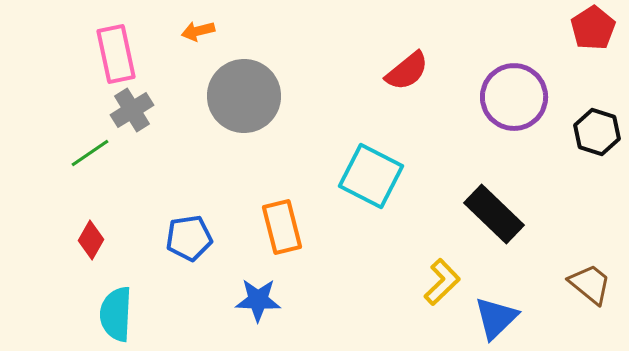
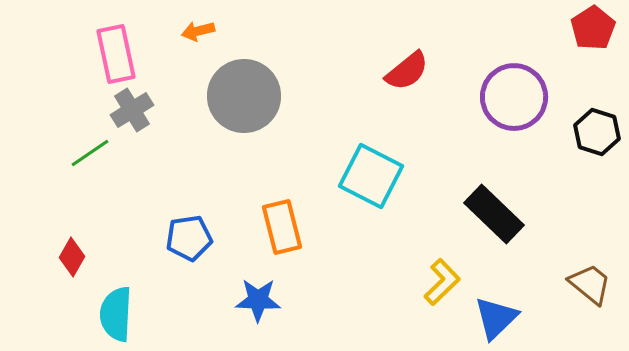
red diamond: moved 19 px left, 17 px down
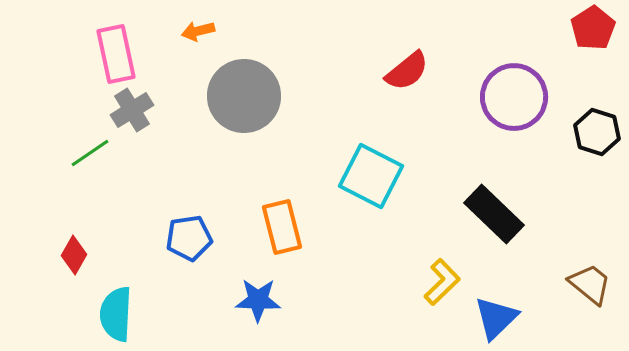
red diamond: moved 2 px right, 2 px up
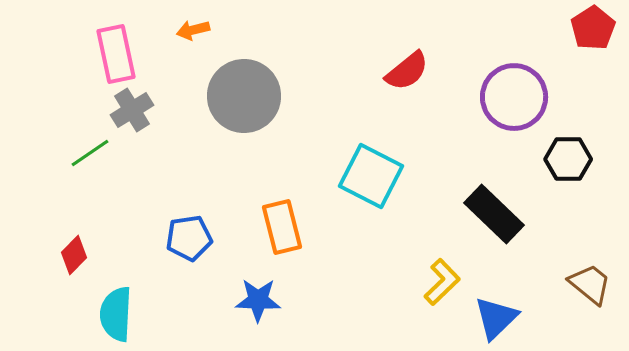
orange arrow: moved 5 px left, 1 px up
black hexagon: moved 29 px left, 27 px down; rotated 18 degrees counterclockwise
red diamond: rotated 15 degrees clockwise
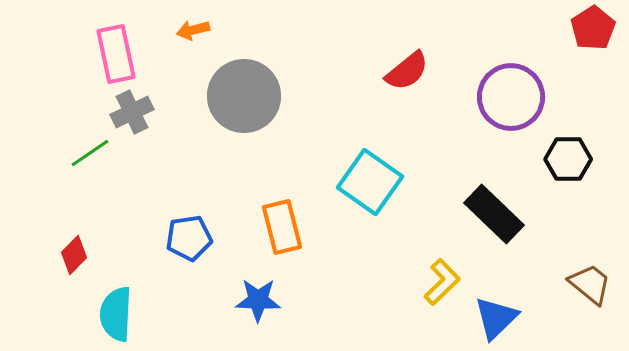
purple circle: moved 3 px left
gray cross: moved 2 px down; rotated 6 degrees clockwise
cyan square: moved 1 px left, 6 px down; rotated 8 degrees clockwise
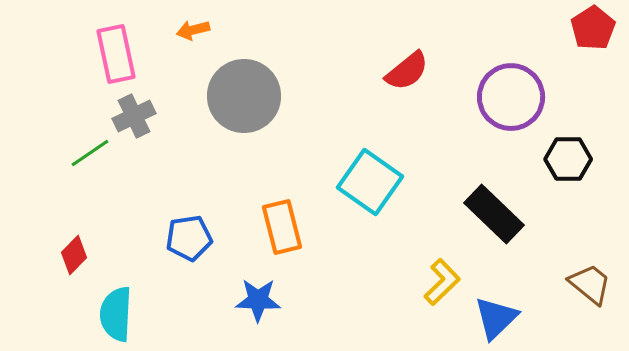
gray cross: moved 2 px right, 4 px down
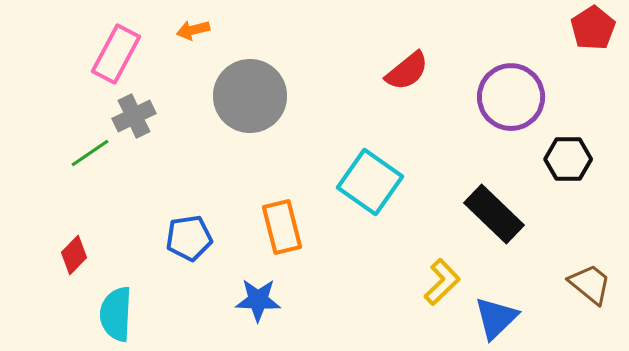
pink rectangle: rotated 40 degrees clockwise
gray circle: moved 6 px right
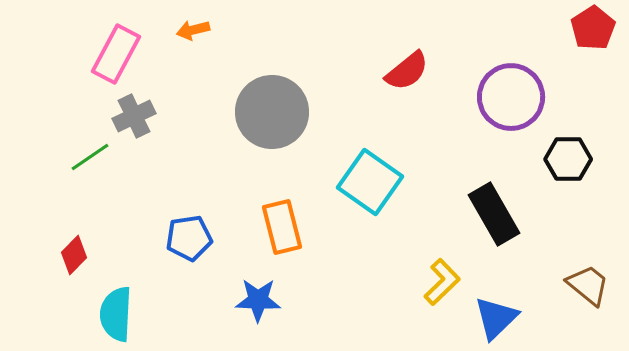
gray circle: moved 22 px right, 16 px down
green line: moved 4 px down
black rectangle: rotated 16 degrees clockwise
brown trapezoid: moved 2 px left, 1 px down
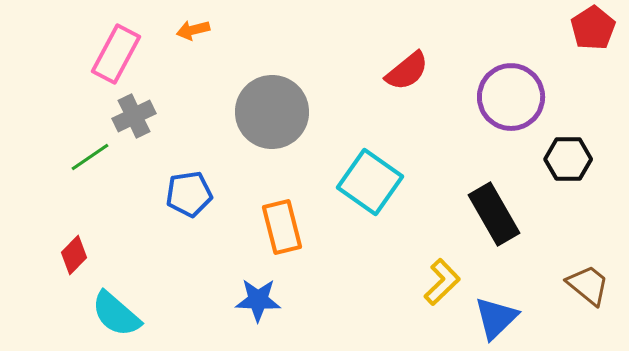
blue pentagon: moved 44 px up
cyan semicircle: rotated 52 degrees counterclockwise
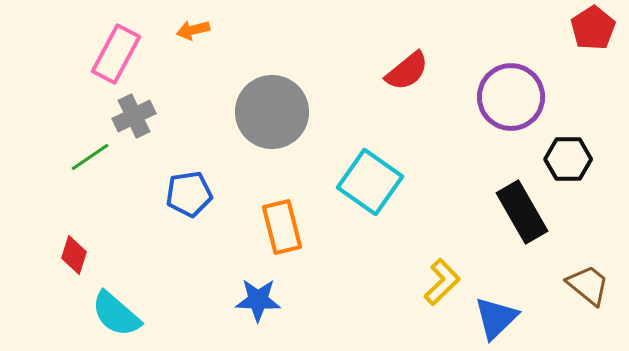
black rectangle: moved 28 px right, 2 px up
red diamond: rotated 27 degrees counterclockwise
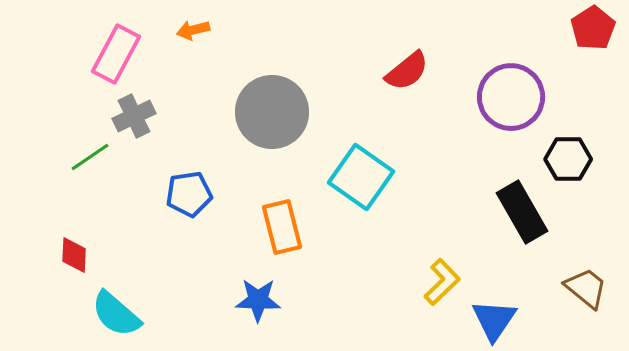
cyan square: moved 9 px left, 5 px up
red diamond: rotated 15 degrees counterclockwise
brown trapezoid: moved 2 px left, 3 px down
blue triangle: moved 2 px left, 2 px down; rotated 12 degrees counterclockwise
